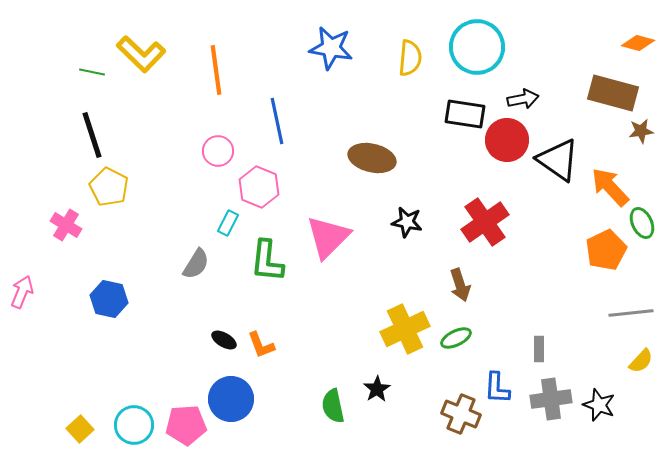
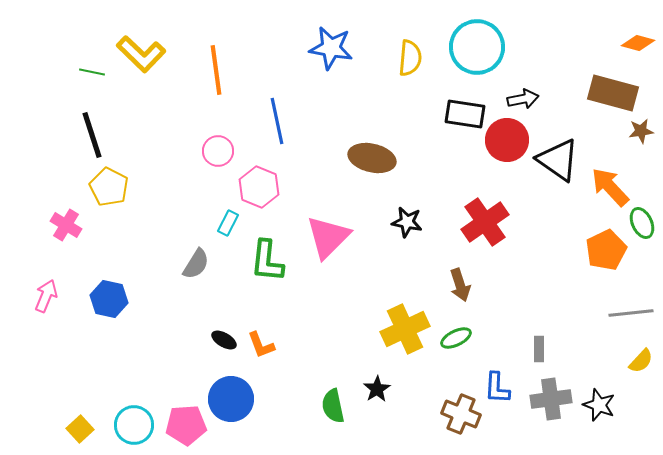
pink arrow at (22, 292): moved 24 px right, 4 px down
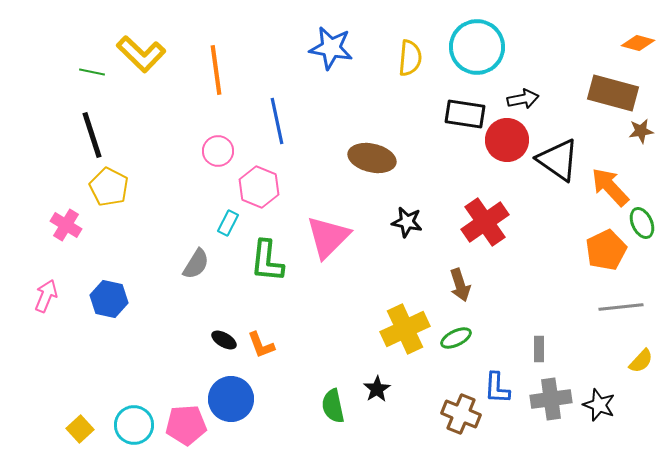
gray line at (631, 313): moved 10 px left, 6 px up
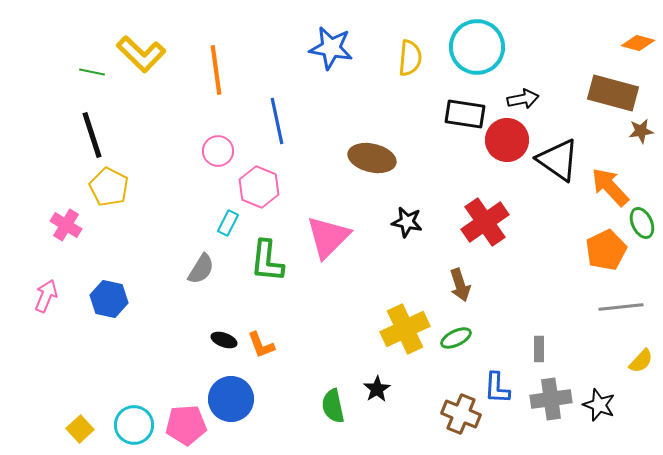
gray semicircle at (196, 264): moved 5 px right, 5 px down
black ellipse at (224, 340): rotated 10 degrees counterclockwise
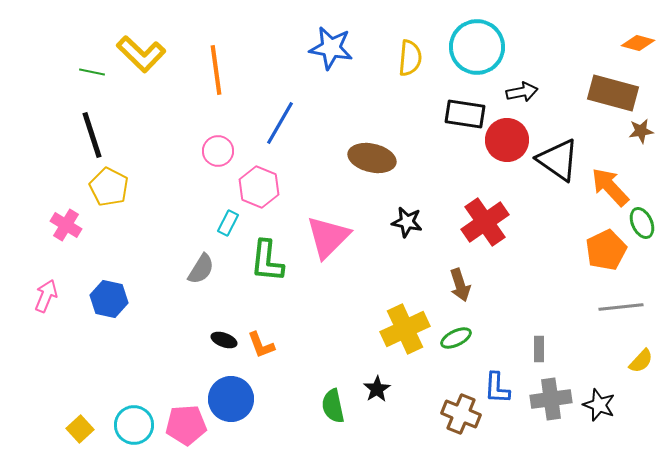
black arrow at (523, 99): moved 1 px left, 7 px up
blue line at (277, 121): moved 3 px right, 2 px down; rotated 42 degrees clockwise
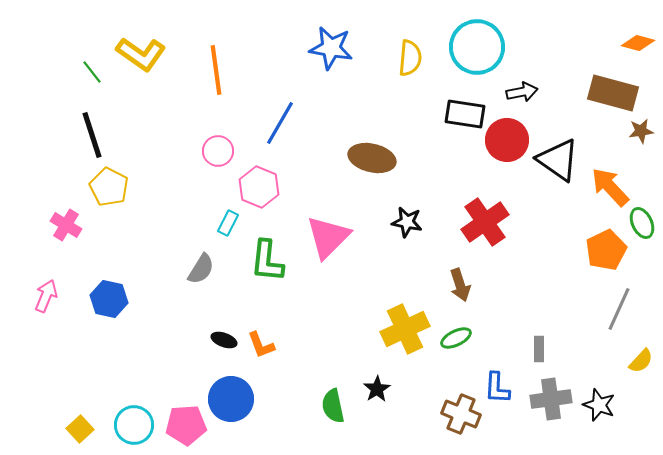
yellow L-shape at (141, 54): rotated 9 degrees counterclockwise
green line at (92, 72): rotated 40 degrees clockwise
gray line at (621, 307): moved 2 px left, 2 px down; rotated 60 degrees counterclockwise
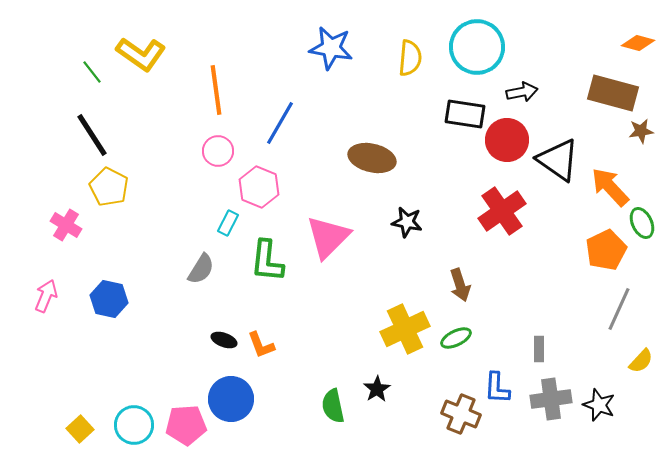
orange line at (216, 70): moved 20 px down
black line at (92, 135): rotated 15 degrees counterclockwise
red cross at (485, 222): moved 17 px right, 11 px up
